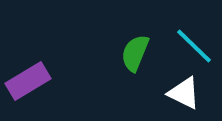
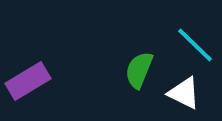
cyan line: moved 1 px right, 1 px up
green semicircle: moved 4 px right, 17 px down
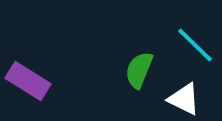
purple rectangle: rotated 63 degrees clockwise
white triangle: moved 6 px down
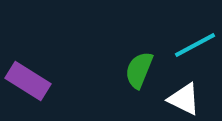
cyan line: rotated 72 degrees counterclockwise
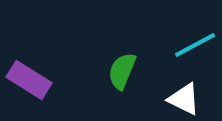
green semicircle: moved 17 px left, 1 px down
purple rectangle: moved 1 px right, 1 px up
